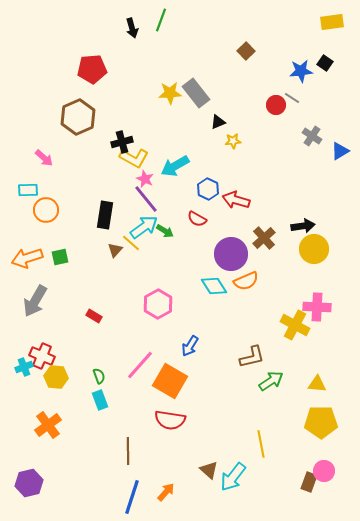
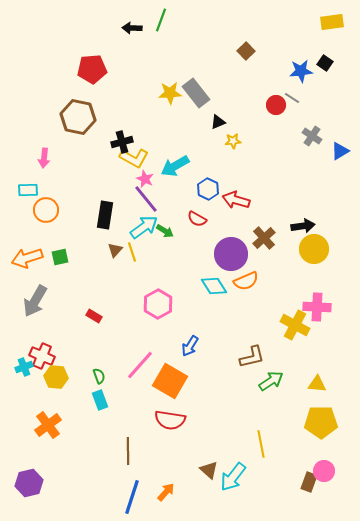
black arrow at (132, 28): rotated 108 degrees clockwise
brown hexagon at (78, 117): rotated 24 degrees counterclockwise
pink arrow at (44, 158): rotated 54 degrees clockwise
yellow line at (131, 243): moved 1 px right, 9 px down; rotated 30 degrees clockwise
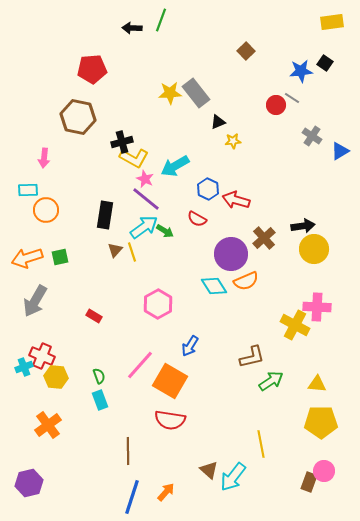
purple line at (146, 199): rotated 12 degrees counterclockwise
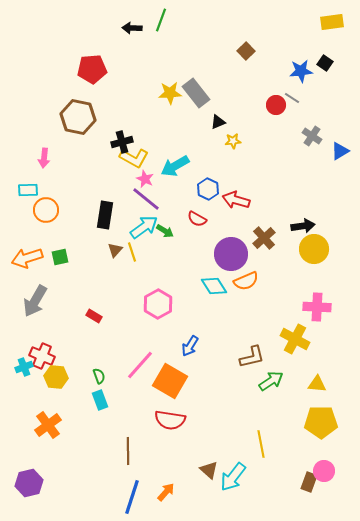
yellow cross at (295, 325): moved 14 px down
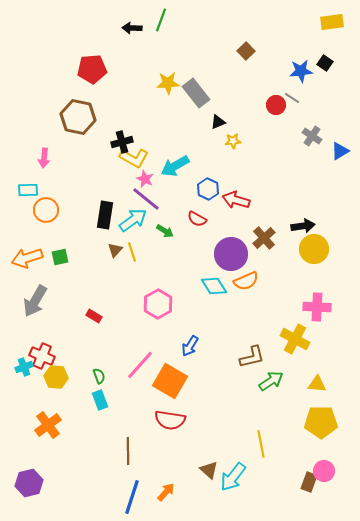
yellow star at (170, 93): moved 2 px left, 10 px up
cyan arrow at (144, 227): moved 11 px left, 7 px up
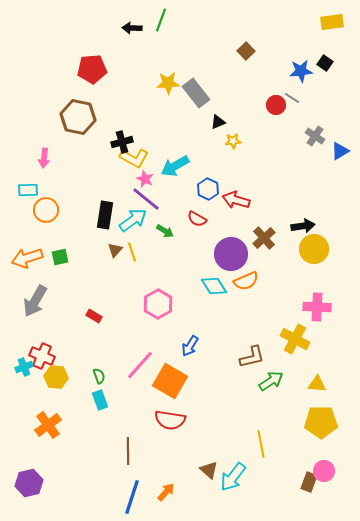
gray cross at (312, 136): moved 3 px right
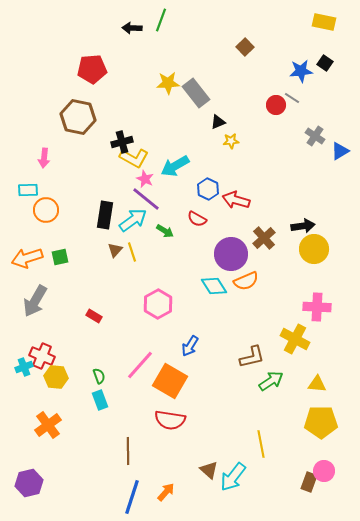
yellow rectangle at (332, 22): moved 8 px left; rotated 20 degrees clockwise
brown square at (246, 51): moved 1 px left, 4 px up
yellow star at (233, 141): moved 2 px left
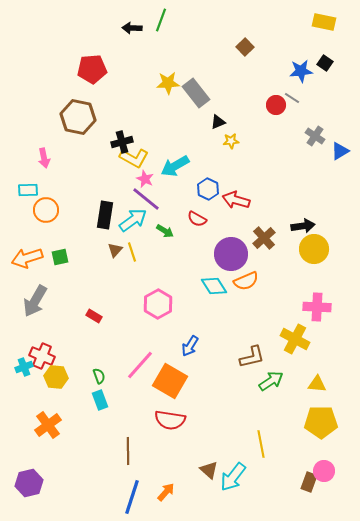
pink arrow at (44, 158): rotated 18 degrees counterclockwise
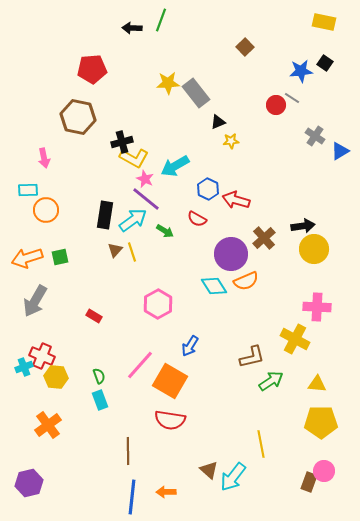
orange arrow at (166, 492): rotated 132 degrees counterclockwise
blue line at (132, 497): rotated 12 degrees counterclockwise
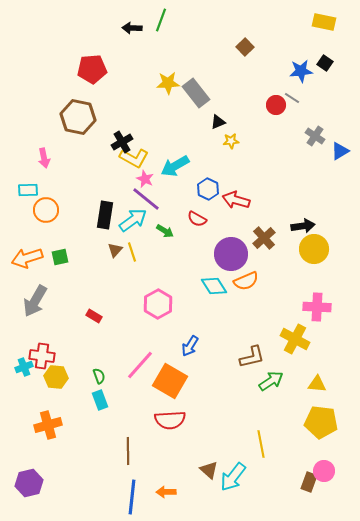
black cross at (122, 142): rotated 15 degrees counterclockwise
red cross at (42, 356): rotated 15 degrees counterclockwise
red semicircle at (170, 420): rotated 12 degrees counterclockwise
yellow pentagon at (321, 422): rotated 8 degrees clockwise
orange cross at (48, 425): rotated 20 degrees clockwise
